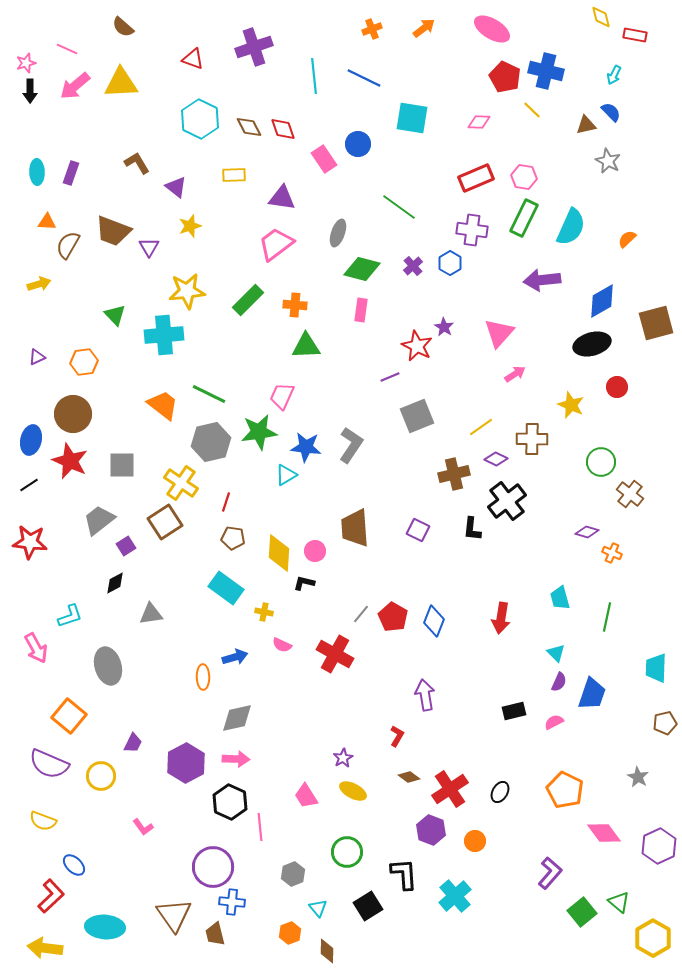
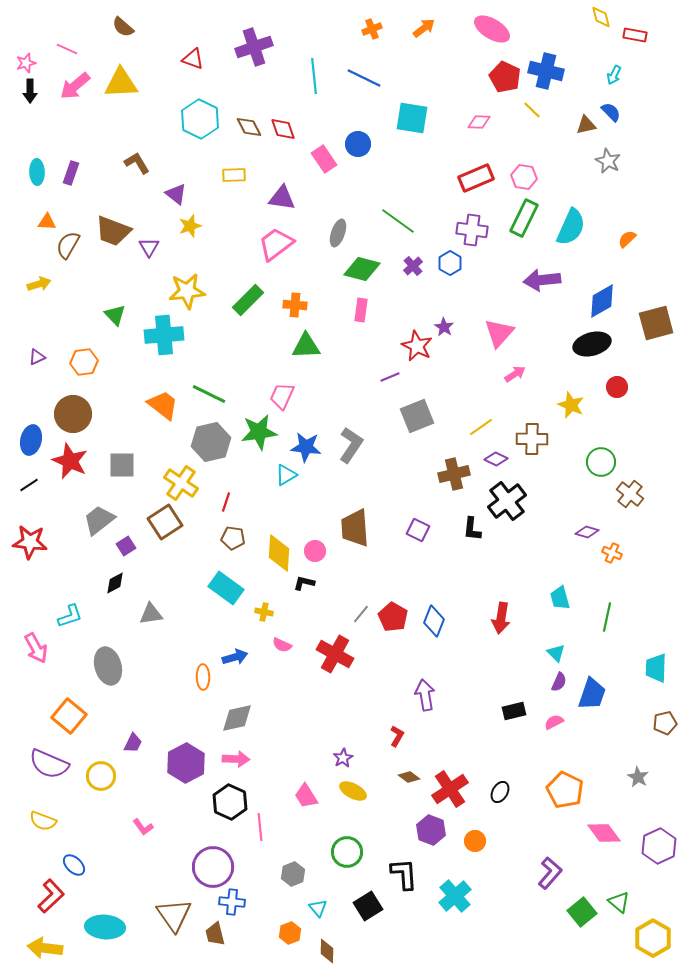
purple triangle at (176, 187): moved 7 px down
green line at (399, 207): moved 1 px left, 14 px down
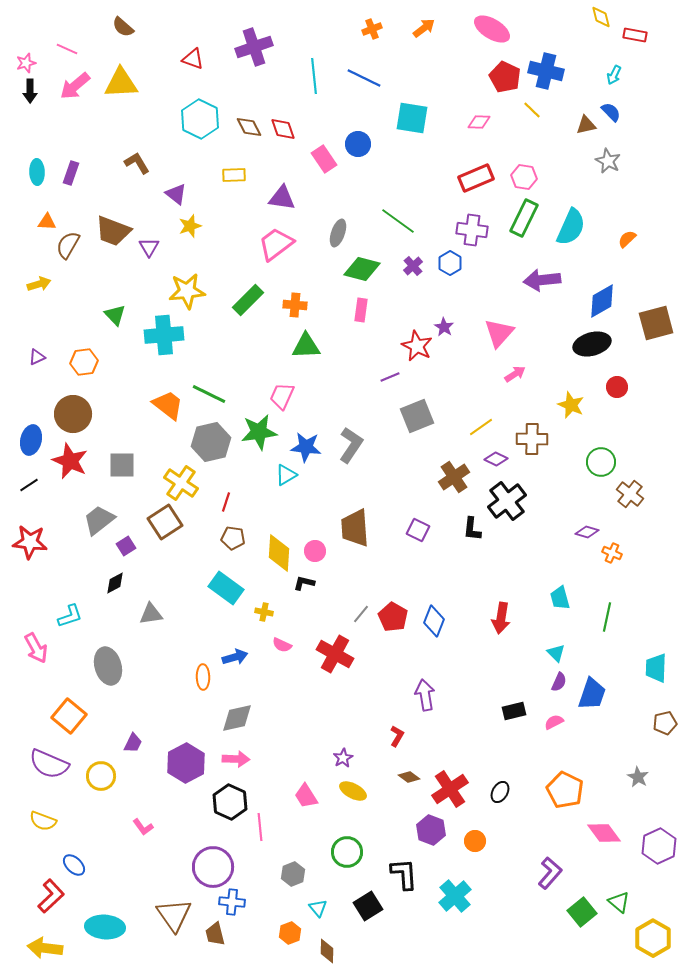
orange trapezoid at (163, 405): moved 5 px right
brown cross at (454, 474): moved 3 px down; rotated 20 degrees counterclockwise
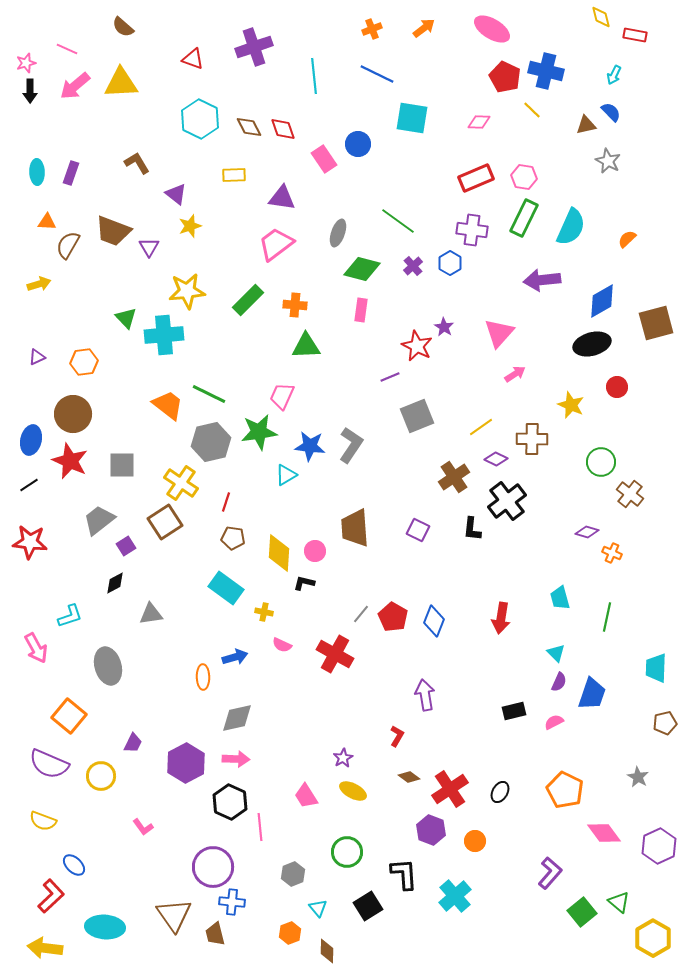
blue line at (364, 78): moved 13 px right, 4 px up
green triangle at (115, 315): moved 11 px right, 3 px down
blue star at (306, 447): moved 4 px right, 1 px up
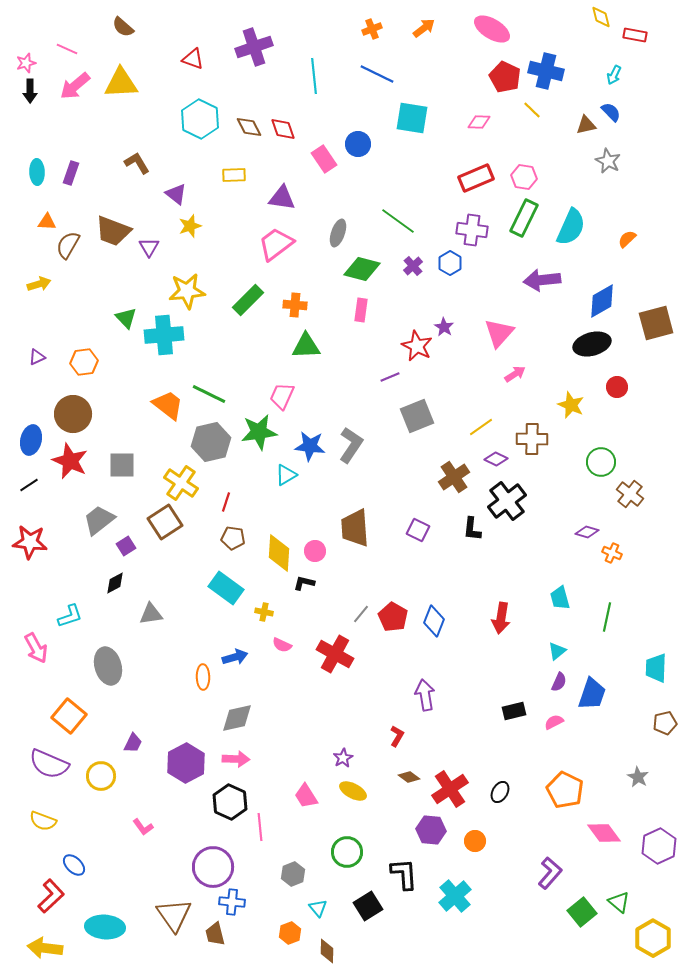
cyan triangle at (556, 653): moved 1 px right, 2 px up; rotated 36 degrees clockwise
purple hexagon at (431, 830): rotated 16 degrees counterclockwise
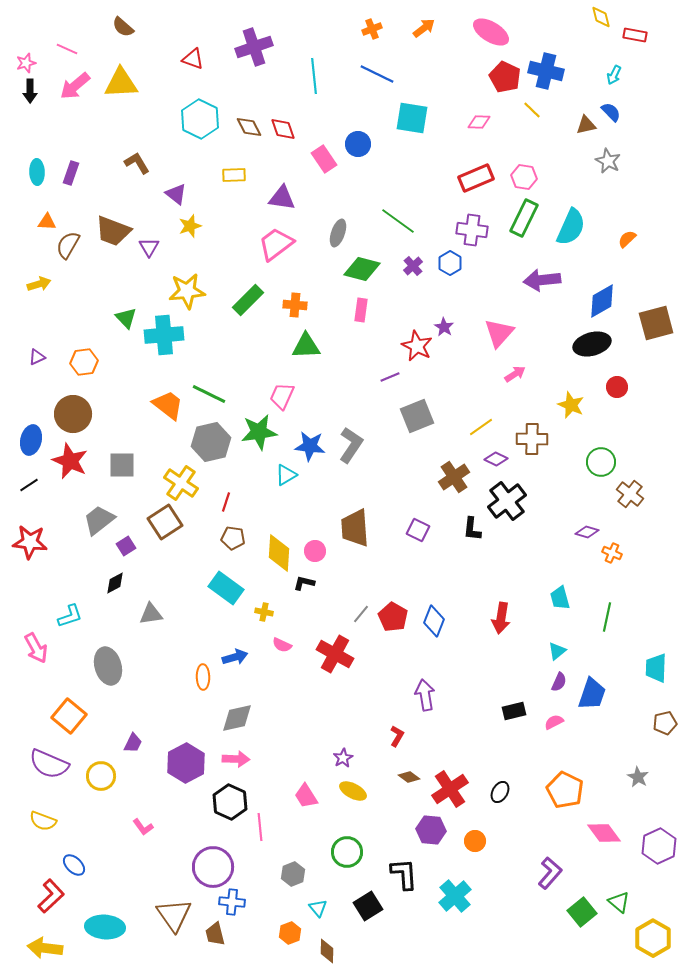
pink ellipse at (492, 29): moved 1 px left, 3 px down
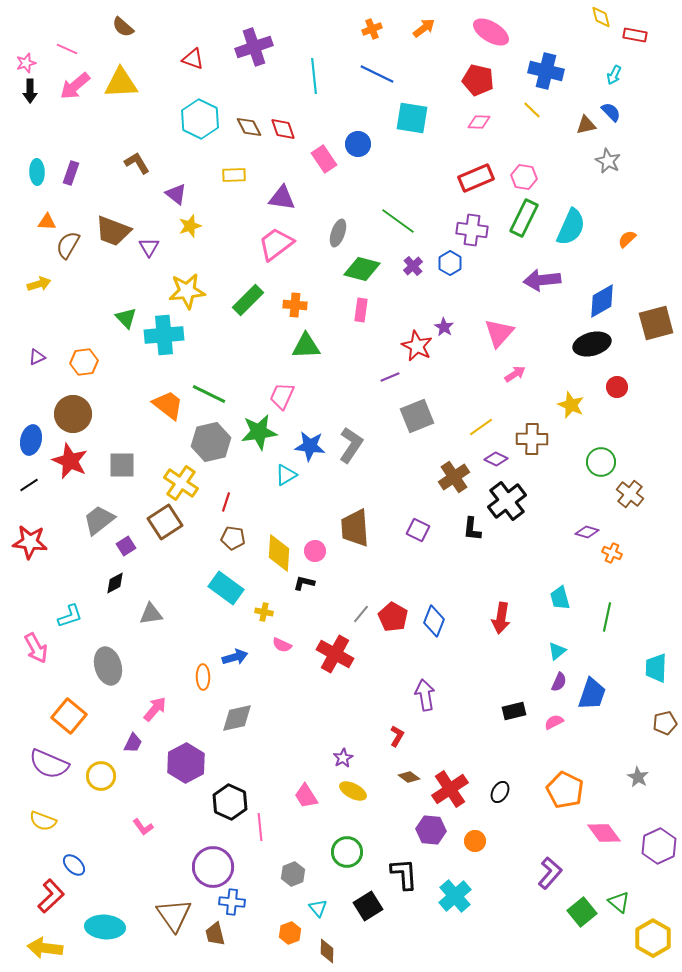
red pentagon at (505, 77): moved 27 px left, 3 px down; rotated 12 degrees counterclockwise
pink arrow at (236, 759): moved 81 px left, 50 px up; rotated 52 degrees counterclockwise
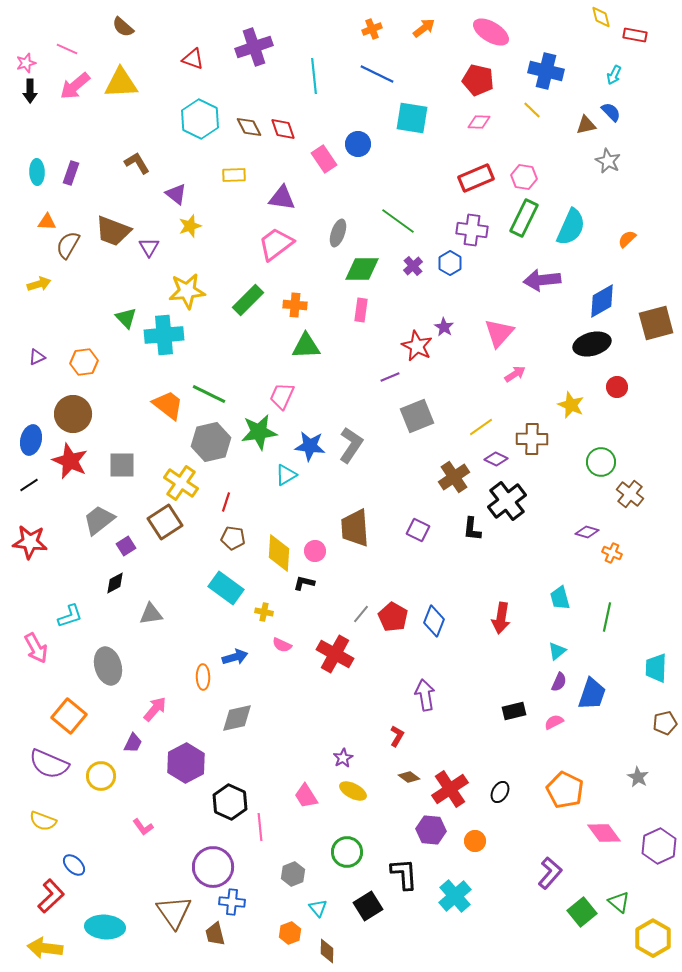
green diamond at (362, 269): rotated 15 degrees counterclockwise
brown triangle at (174, 915): moved 3 px up
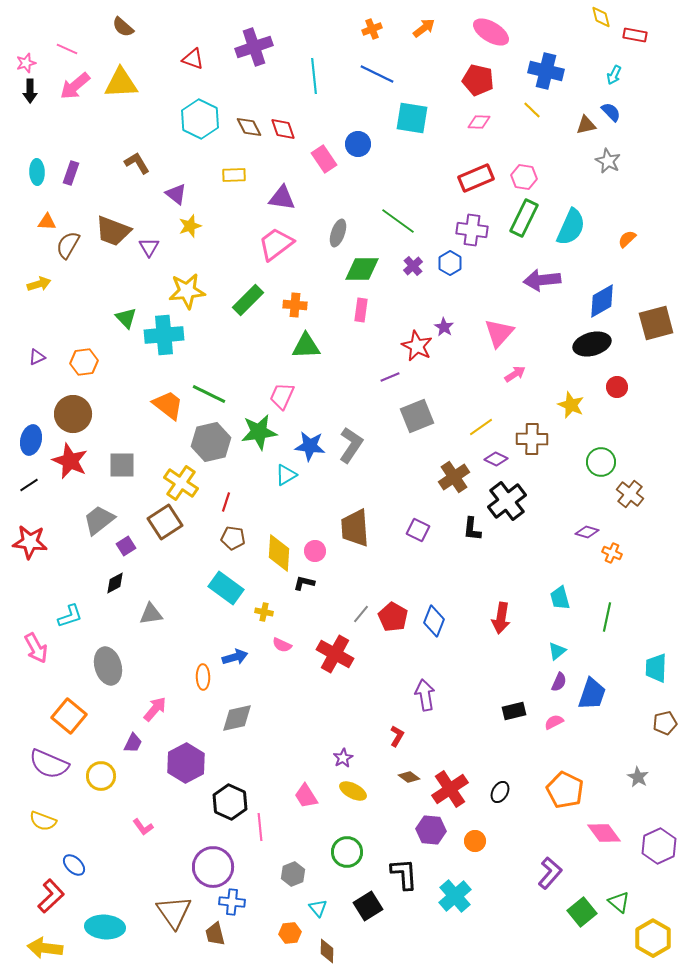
orange hexagon at (290, 933): rotated 15 degrees clockwise
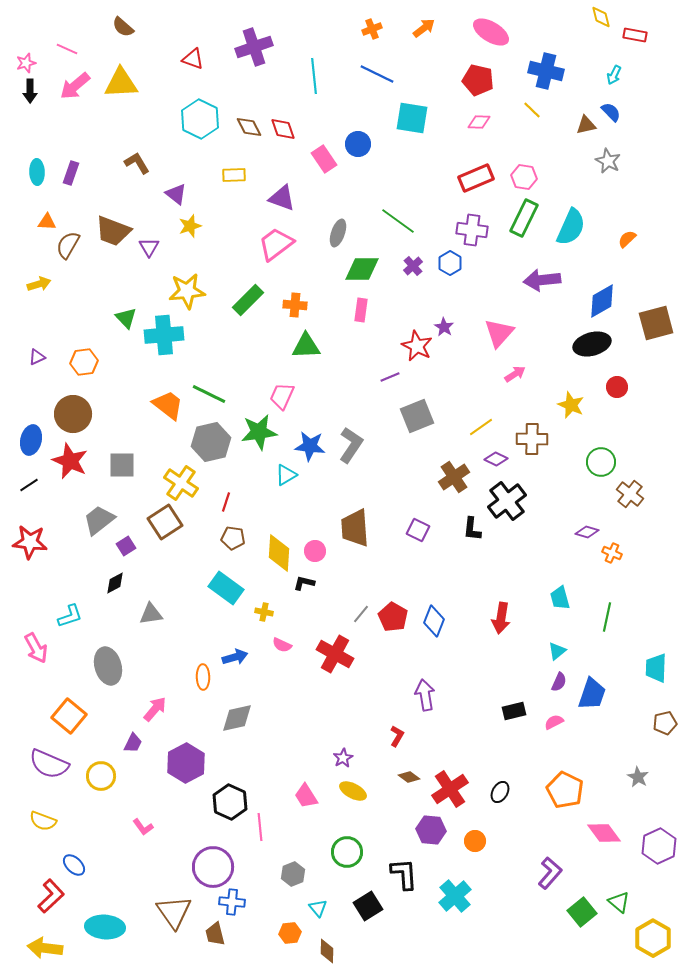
purple triangle at (282, 198): rotated 12 degrees clockwise
